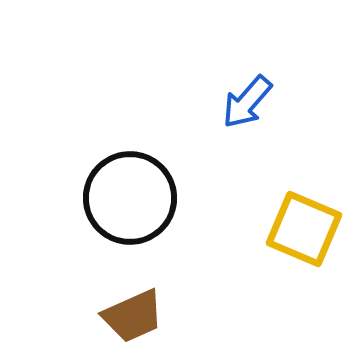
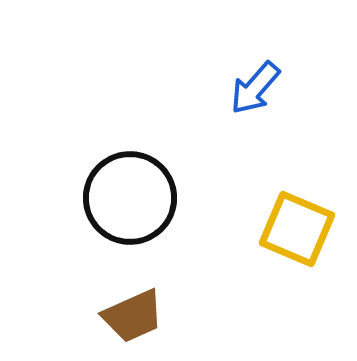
blue arrow: moved 8 px right, 14 px up
yellow square: moved 7 px left
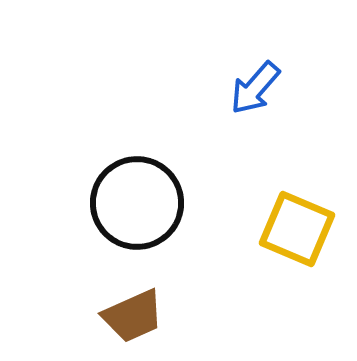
black circle: moved 7 px right, 5 px down
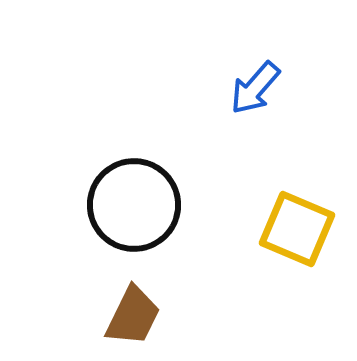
black circle: moved 3 px left, 2 px down
brown trapezoid: rotated 40 degrees counterclockwise
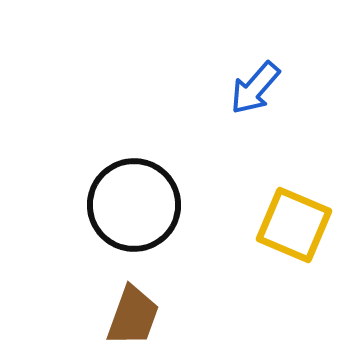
yellow square: moved 3 px left, 4 px up
brown trapezoid: rotated 6 degrees counterclockwise
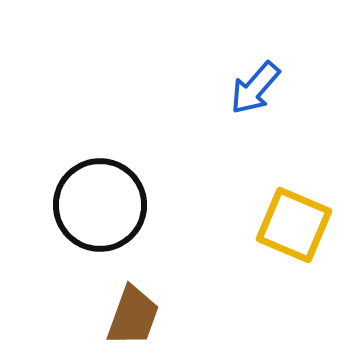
black circle: moved 34 px left
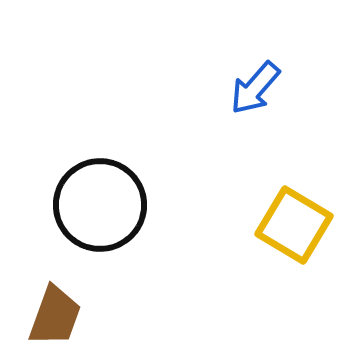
yellow square: rotated 8 degrees clockwise
brown trapezoid: moved 78 px left
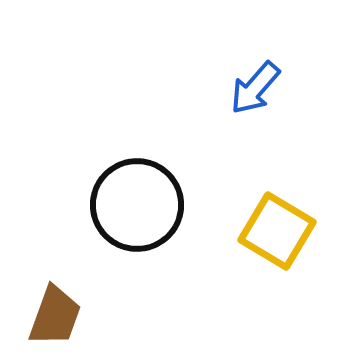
black circle: moved 37 px right
yellow square: moved 17 px left, 6 px down
